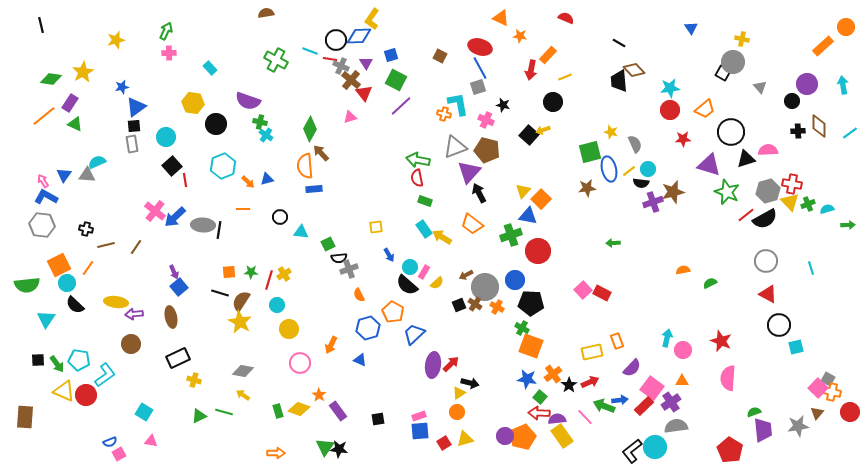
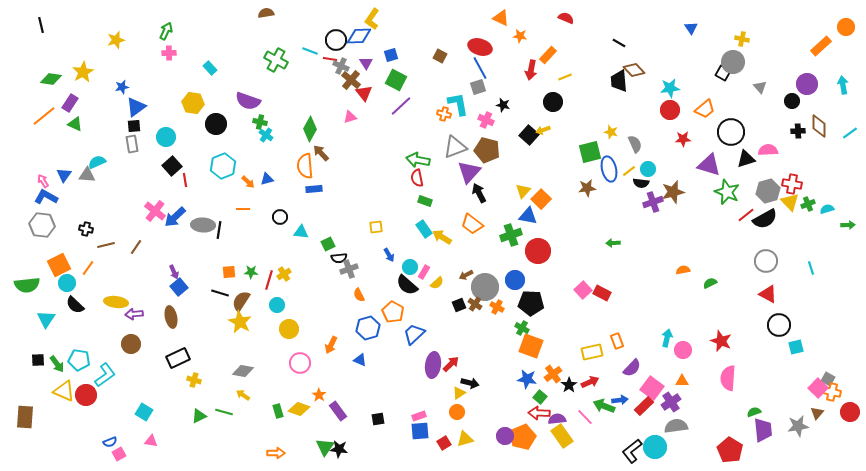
orange rectangle at (823, 46): moved 2 px left
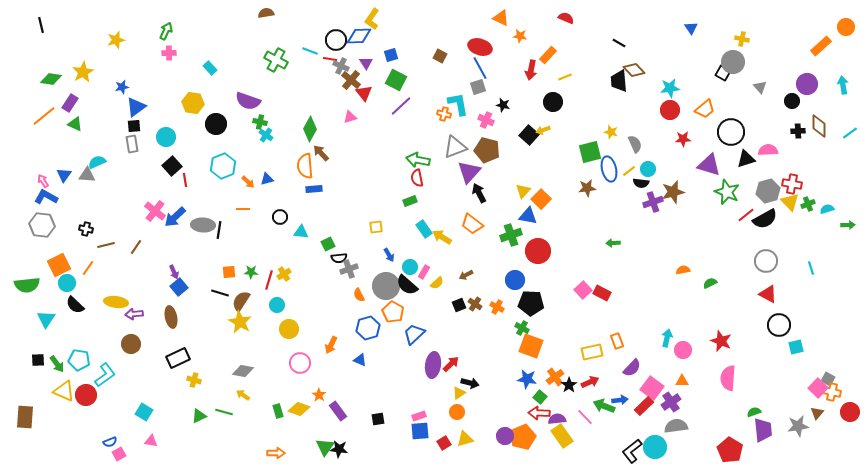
green rectangle at (425, 201): moved 15 px left; rotated 40 degrees counterclockwise
gray circle at (485, 287): moved 99 px left, 1 px up
orange cross at (553, 374): moved 2 px right, 3 px down
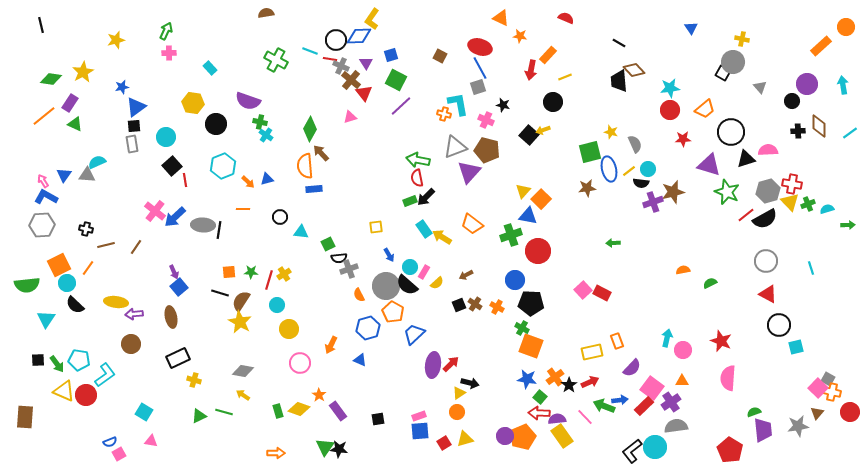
black arrow at (479, 193): moved 53 px left, 4 px down; rotated 108 degrees counterclockwise
gray hexagon at (42, 225): rotated 10 degrees counterclockwise
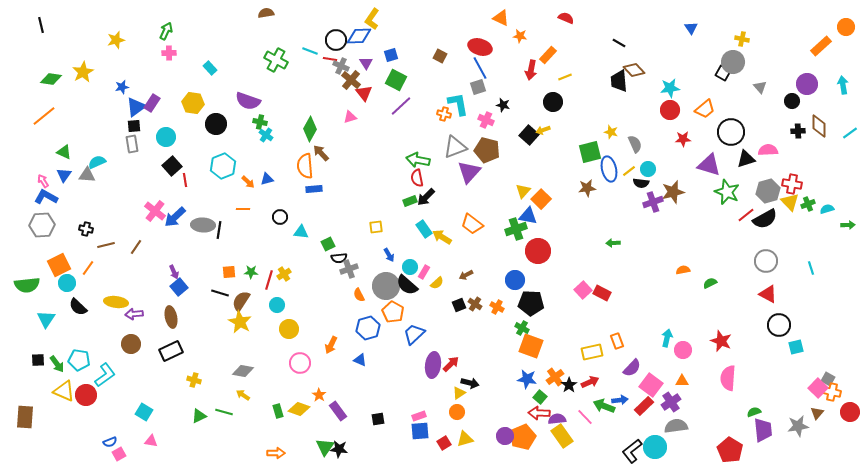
purple rectangle at (70, 103): moved 82 px right
green triangle at (75, 124): moved 11 px left, 28 px down
green cross at (511, 235): moved 5 px right, 6 px up
black semicircle at (75, 305): moved 3 px right, 2 px down
black rectangle at (178, 358): moved 7 px left, 7 px up
pink square at (652, 388): moved 1 px left, 3 px up
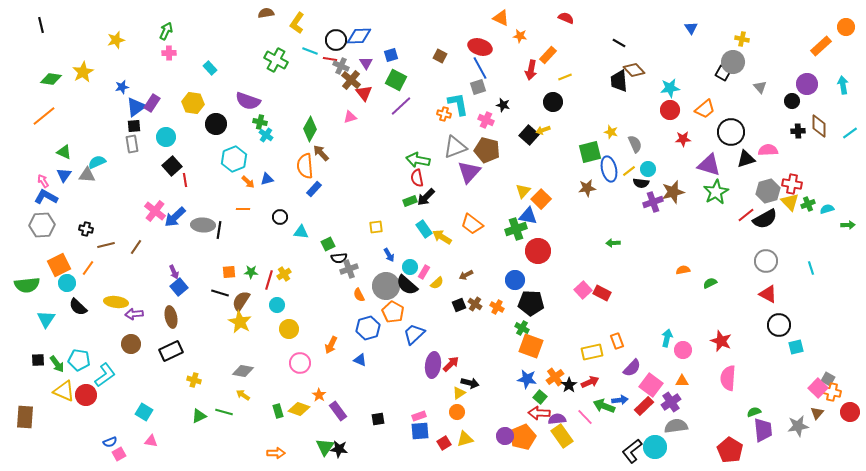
yellow L-shape at (372, 19): moved 75 px left, 4 px down
cyan hexagon at (223, 166): moved 11 px right, 7 px up
blue rectangle at (314, 189): rotated 42 degrees counterclockwise
green star at (727, 192): moved 11 px left; rotated 20 degrees clockwise
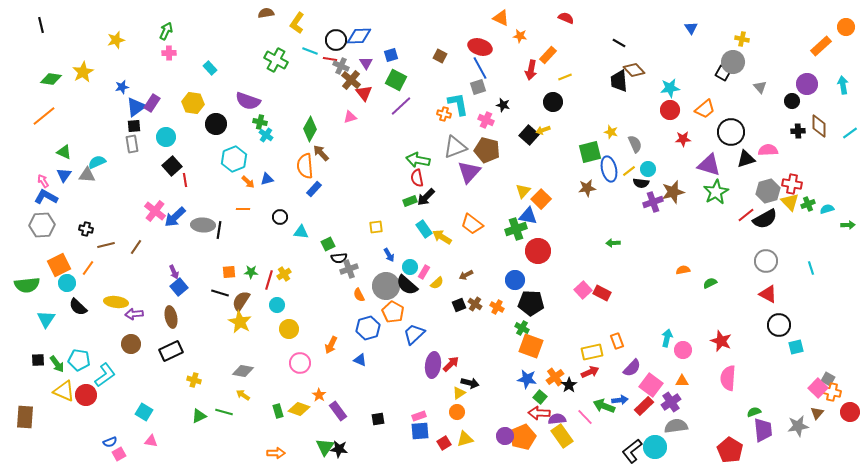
red arrow at (590, 382): moved 10 px up
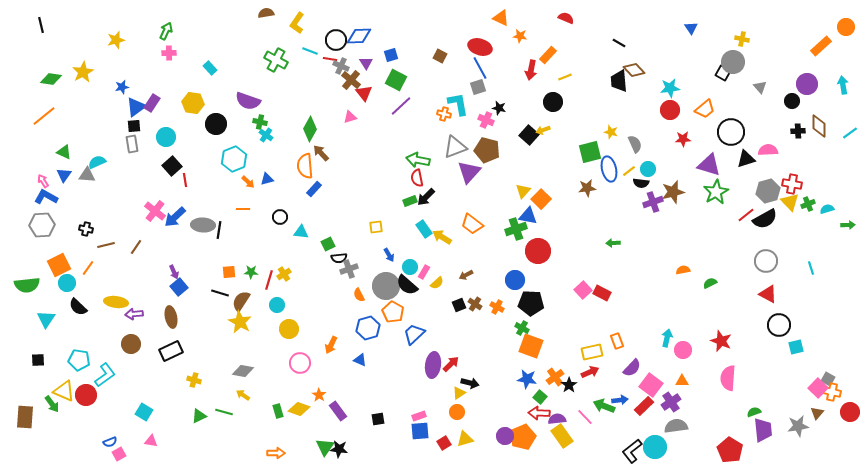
black star at (503, 105): moved 4 px left, 3 px down
green arrow at (57, 364): moved 5 px left, 40 px down
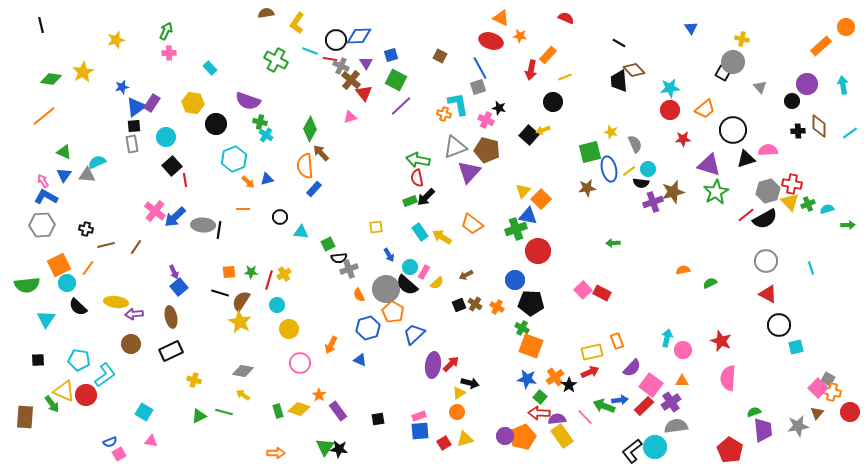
red ellipse at (480, 47): moved 11 px right, 6 px up
black circle at (731, 132): moved 2 px right, 2 px up
cyan rectangle at (424, 229): moved 4 px left, 3 px down
gray circle at (386, 286): moved 3 px down
